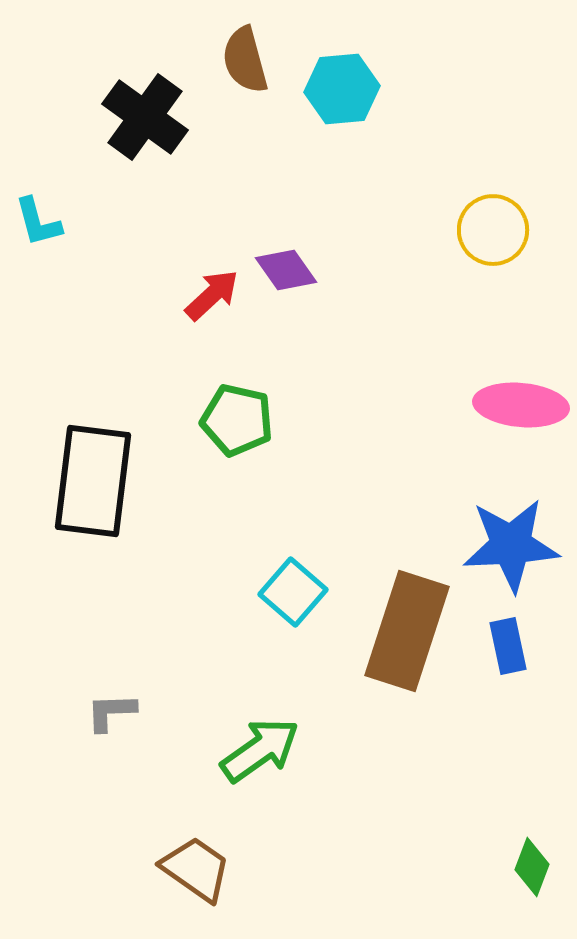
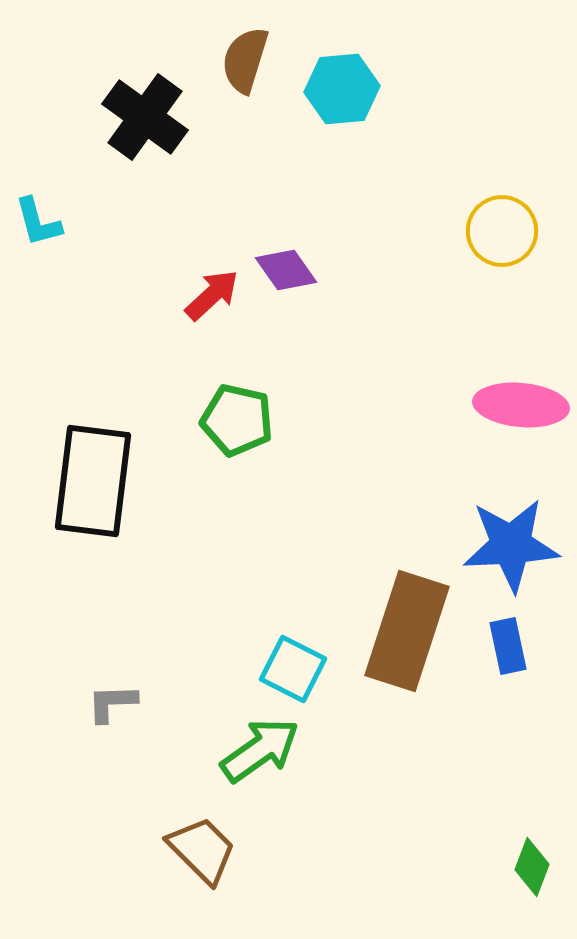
brown semicircle: rotated 32 degrees clockwise
yellow circle: moved 9 px right, 1 px down
cyan square: moved 77 px down; rotated 14 degrees counterclockwise
gray L-shape: moved 1 px right, 9 px up
brown trapezoid: moved 6 px right, 19 px up; rotated 10 degrees clockwise
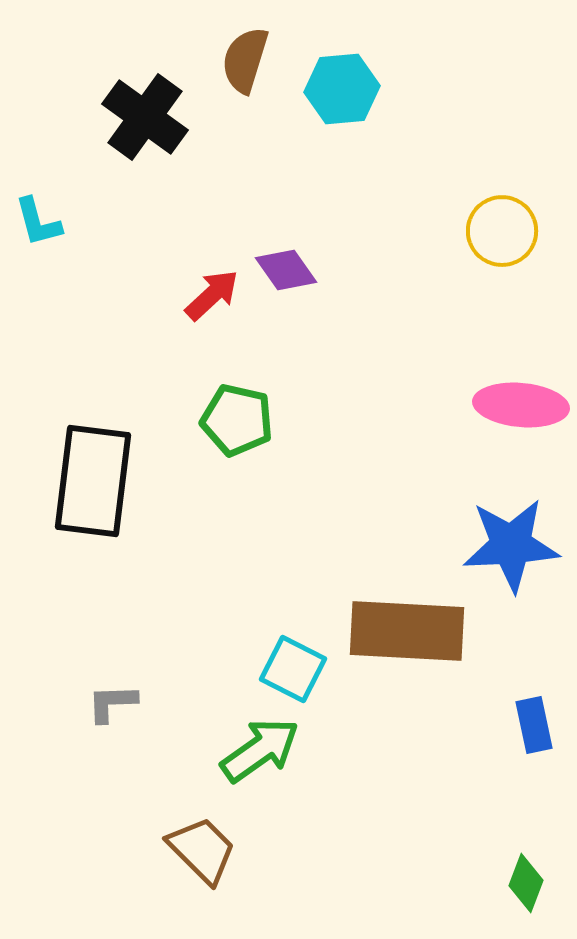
brown rectangle: rotated 75 degrees clockwise
blue rectangle: moved 26 px right, 79 px down
green diamond: moved 6 px left, 16 px down
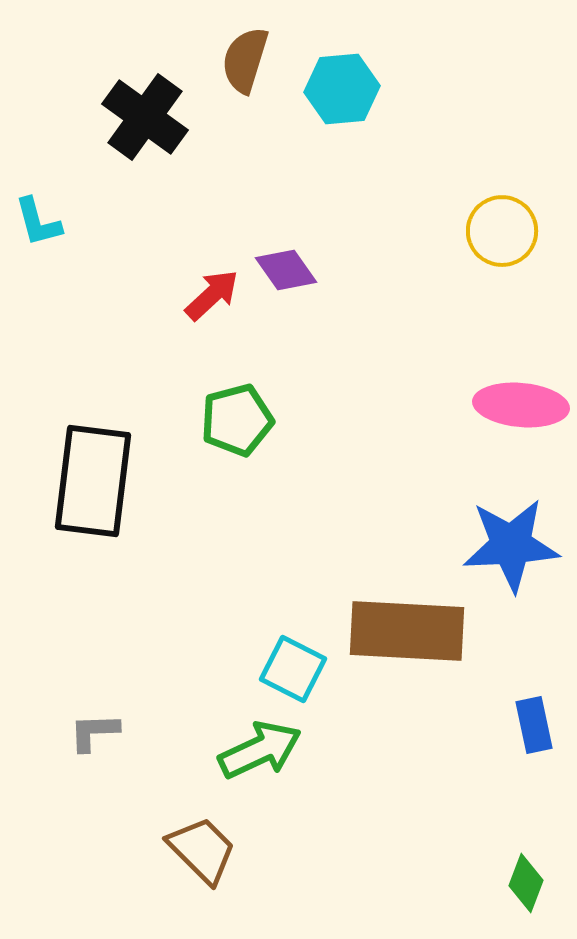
green pentagon: rotated 28 degrees counterclockwise
gray L-shape: moved 18 px left, 29 px down
green arrow: rotated 10 degrees clockwise
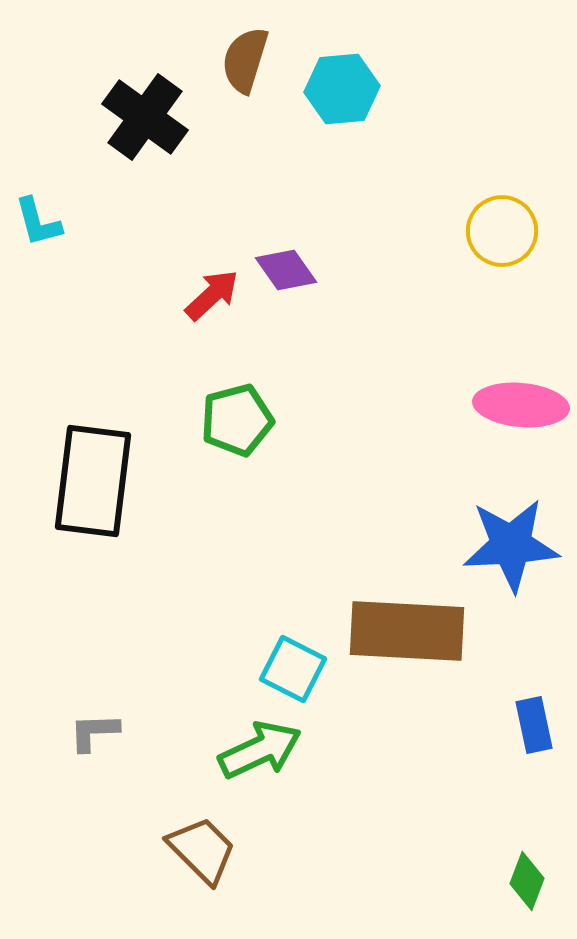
green diamond: moved 1 px right, 2 px up
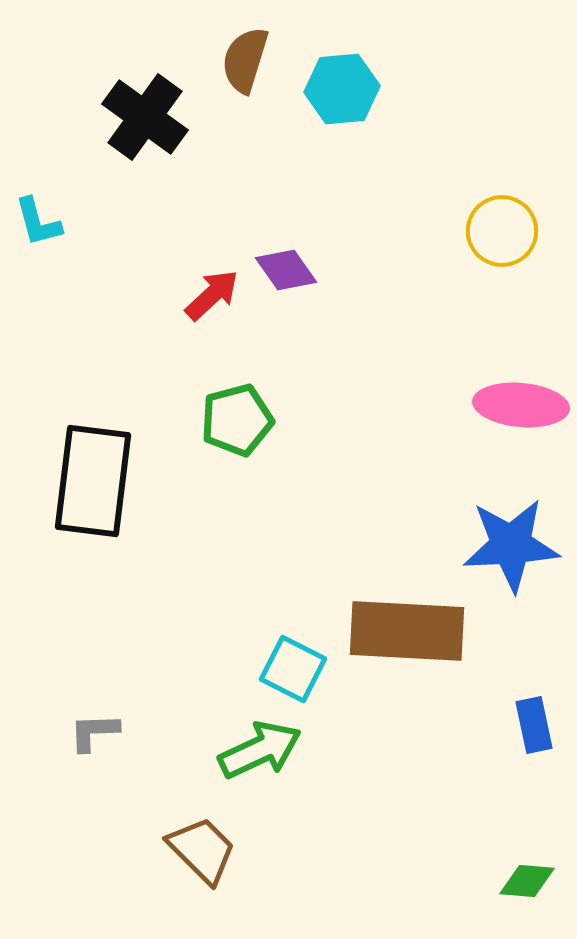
green diamond: rotated 74 degrees clockwise
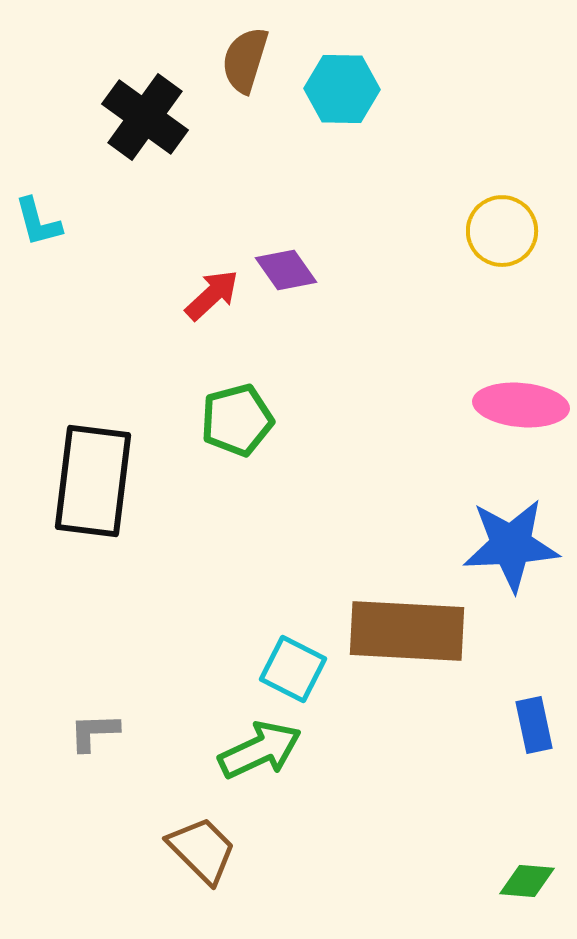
cyan hexagon: rotated 6 degrees clockwise
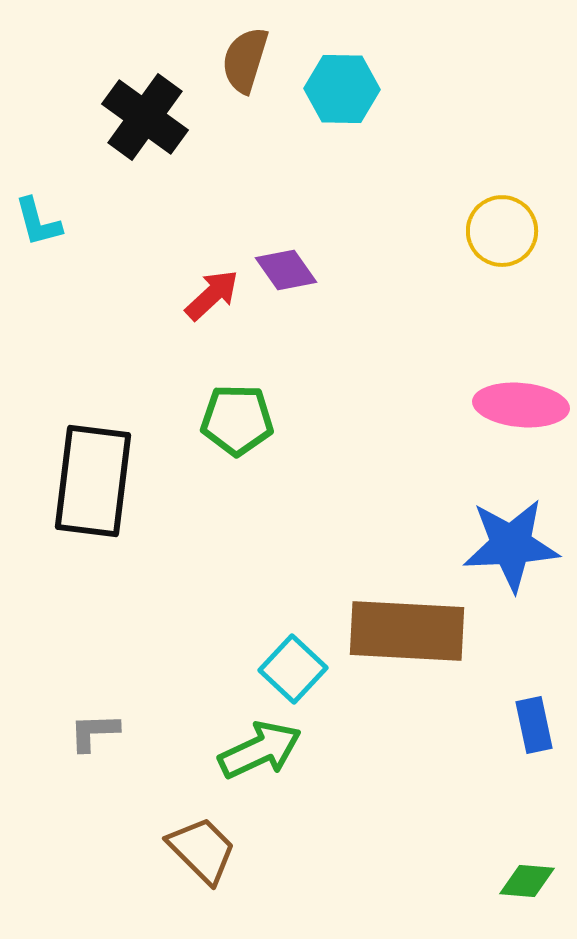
green pentagon: rotated 16 degrees clockwise
cyan square: rotated 16 degrees clockwise
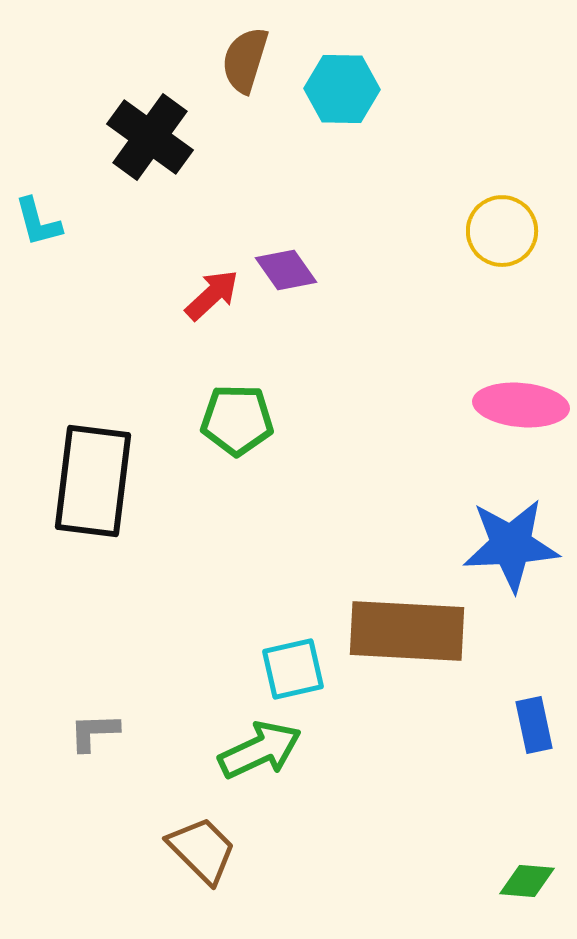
black cross: moved 5 px right, 20 px down
cyan square: rotated 34 degrees clockwise
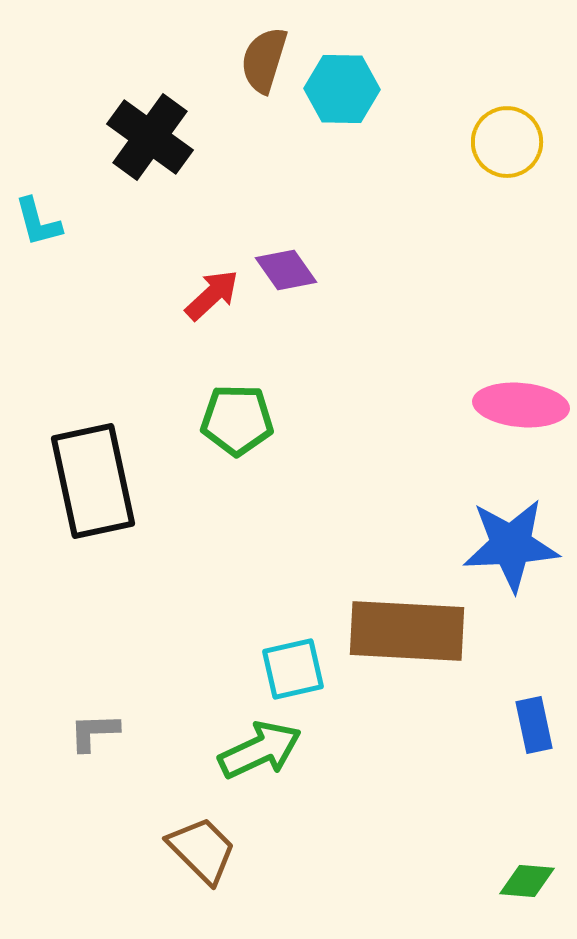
brown semicircle: moved 19 px right
yellow circle: moved 5 px right, 89 px up
black rectangle: rotated 19 degrees counterclockwise
